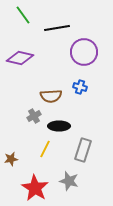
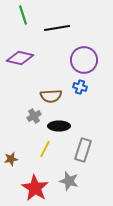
green line: rotated 18 degrees clockwise
purple circle: moved 8 px down
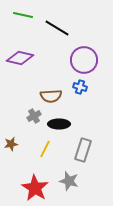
green line: rotated 60 degrees counterclockwise
black line: rotated 40 degrees clockwise
black ellipse: moved 2 px up
brown star: moved 15 px up
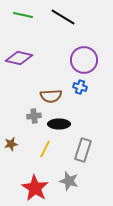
black line: moved 6 px right, 11 px up
purple diamond: moved 1 px left
gray cross: rotated 24 degrees clockwise
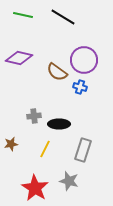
brown semicircle: moved 6 px right, 24 px up; rotated 40 degrees clockwise
